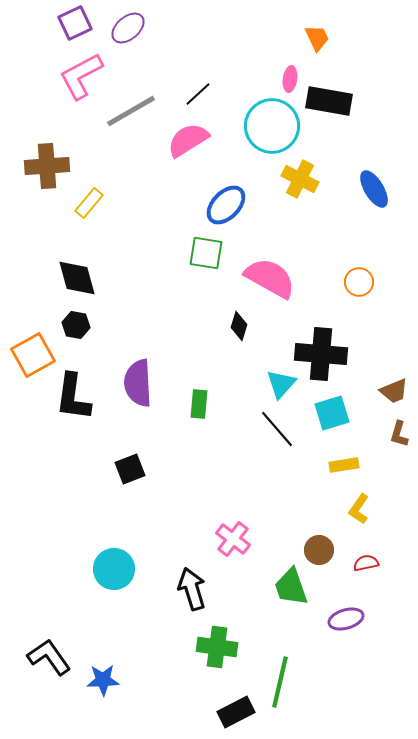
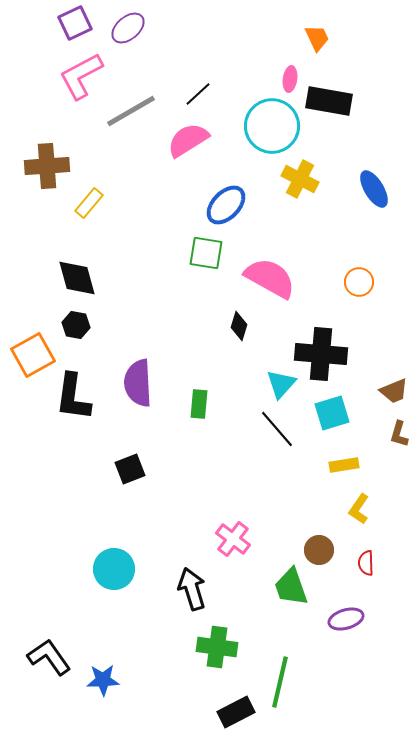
red semicircle at (366, 563): rotated 80 degrees counterclockwise
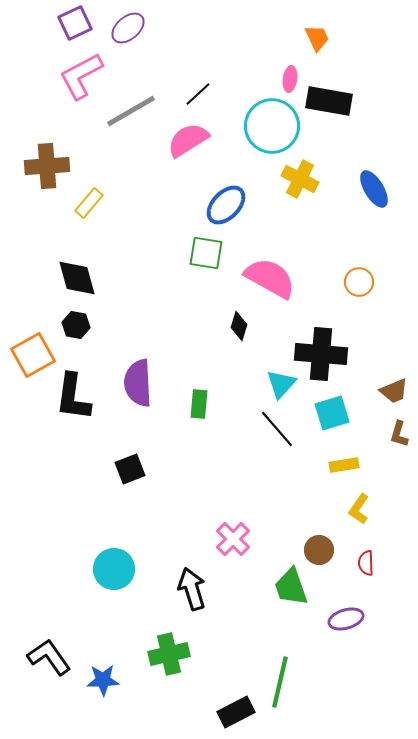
pink cross at (233, 539): rotated 8 degrees clockwise
green cross at (217, 647): moved 48 px left, 7 px down; rotated 21 degrees counterclockwise
